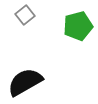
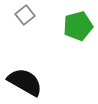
black semicircle: rotated 60 degrees clockwise
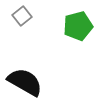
gray square: moved 3 px left, 1 px down
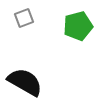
gray square: moved 2 px right, 2 px down; rotated 18 degrees clockwise
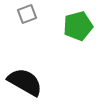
gray square: moved 3 px right, 4 px up
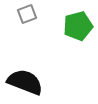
black semicircle: rotated 9 degrees counterclockwise
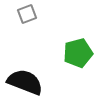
green pentagon: moved 27 px down
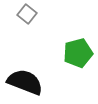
gray square: rotated 30 degrees counterclockwise
